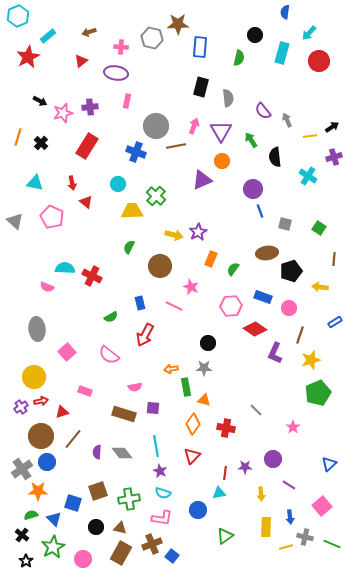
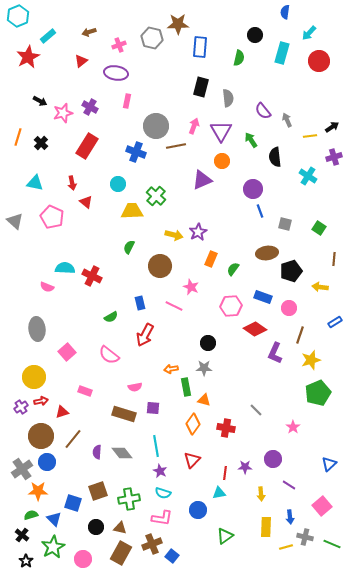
pink cross at (121, 47): moved 2 px left, 2 px up; rotated 24 degrees counterclockwise
purple cross at (90, 107): rotated 35 degrees clockwise
red triangle at (192, 456): moved 4 px down
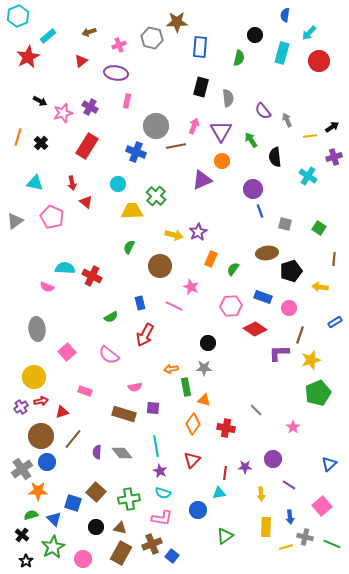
blue semicircle at (285, 12): moved 3 px down
brown star at (178, 24): moved 1 px left, 2 px up
gray triangle at (15, 221): rotated 42 degrees clockwise
purple L-shape at (275, 353): moved 4 px right; rotated 65 degrees clockwise
brown square at (98, 491): moved 2 px left, 1 px down; rotated 30 degrees counterclockwise
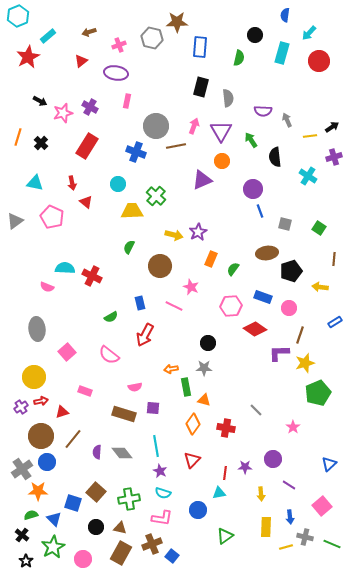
purple semicircle at (263, 111): rotated 48 degrees counterclockwise
yellow star at (311, 360): moved 6 px left, 3 px down
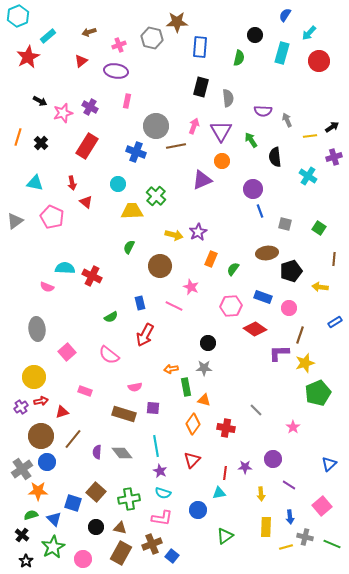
blue semicircle at (285, 15): rotated 24 degrees clockwise
purple ellipse at (116, 73): moved 2 px up
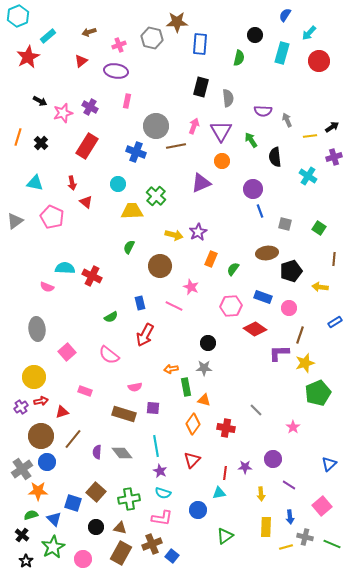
blue rectangle at (200, 47): moved 3 px up
purple triangle at (202, 180): moved 1 px left, 3 px down
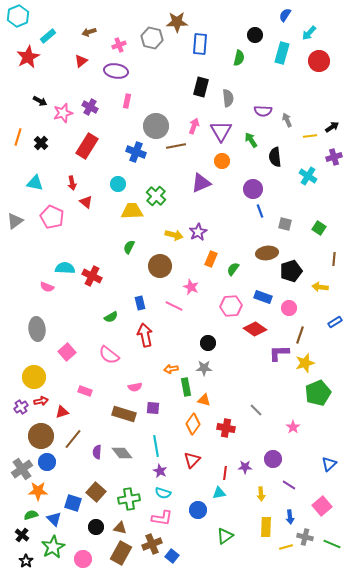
red arrow at (145, 335): rotated 140 degrees clockwise
